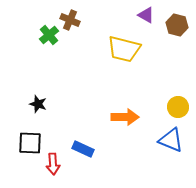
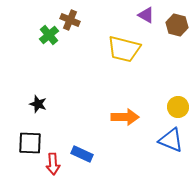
blue rectangle: moved 1 px left, 5 px down
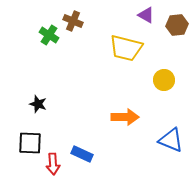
brown cross: moved 3 px right, 1 px down
brown hexagon: rotated 20 degrees counterclockwise
green cross: rotated 18 degrees counterclockwise
yellow trapezoid: moved 2 px right, 1 px up
yellow circle: moved 14 px left, 27 px up
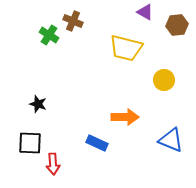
purple triangle: moved 1 px left, 3 px up
blue rectangle: moved 15 px right, 11 px up
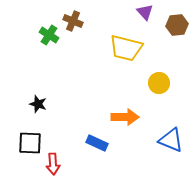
purple triangle: rotated 18 degrees clockwise
yellow circle: moved 5 px left, 3 px down
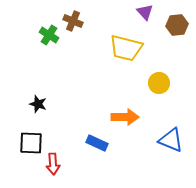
black square: moved 1 px right
